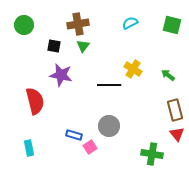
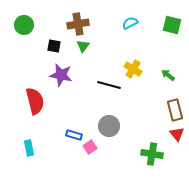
black line: rotated 15 degrees clockwise
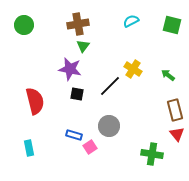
cyan semicircle: moved 1 px right, 2 px up
black square: moved 23 px right, 48 px down
purple star: moved 9 px right, 6 px up
black line: moved 1 px right, 1 px down; rotated 60 degrees counterclockwise
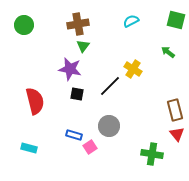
green square: moved 4 px right, 5 px up
green arrow: moved 23 px up
cyan rectangle: rotated 63 degrees counterclockwise
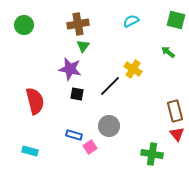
brown rectangle: moved 1 px down
cyan rectangle: moved 1 px right, 3 px down
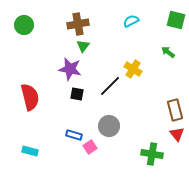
red semicircle: moved 5 px left, 4 px up
brown rectangle: moved 1 px up
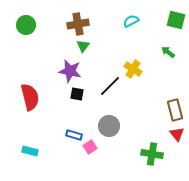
green circle: moved 2 px right
purple star: moved 2 px down
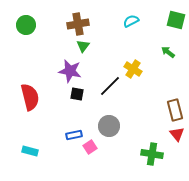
blue rectangle: rotated 28 degrees counterclockwise
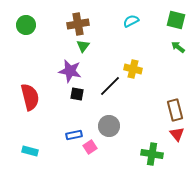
green arrow: moved 10 px right, 5 px up
yellow cross: rotated 18 degrees counterclockwise
